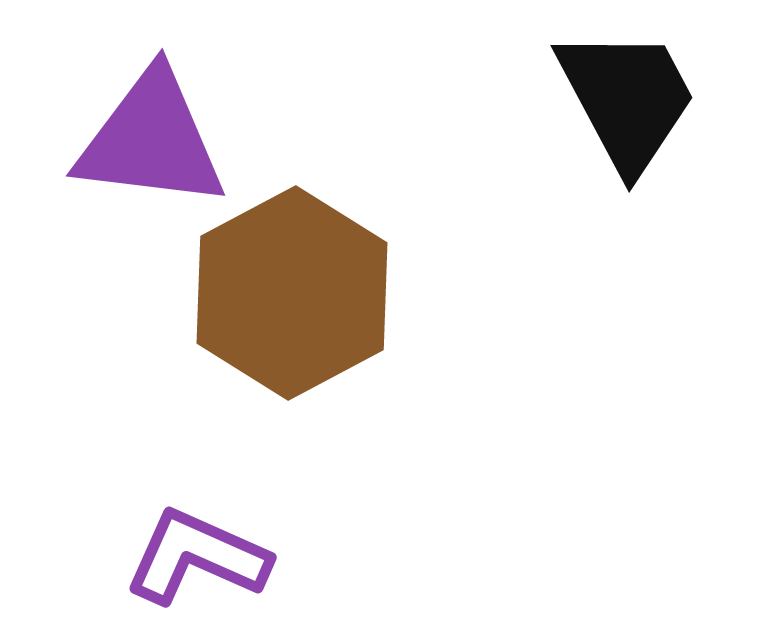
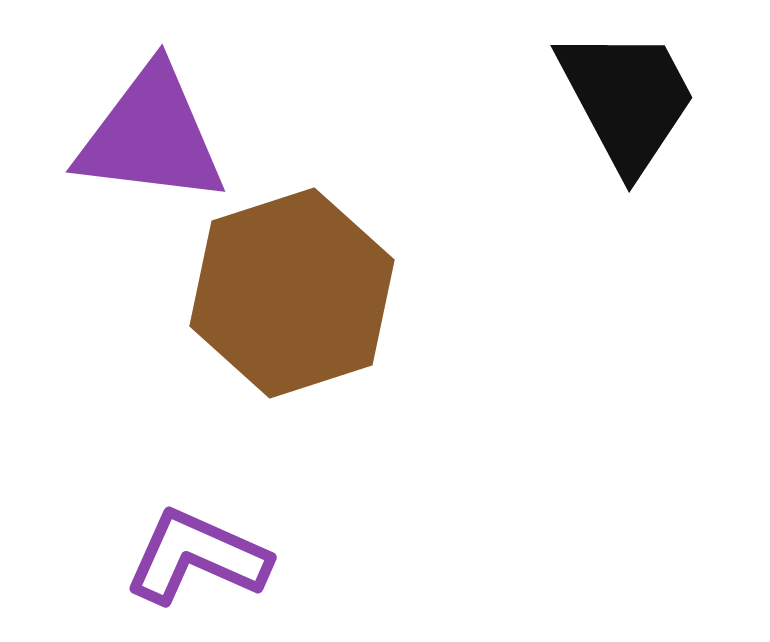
purple triangle: moved 4 px up
brown hexagon: rotated 10 degrees clockwise
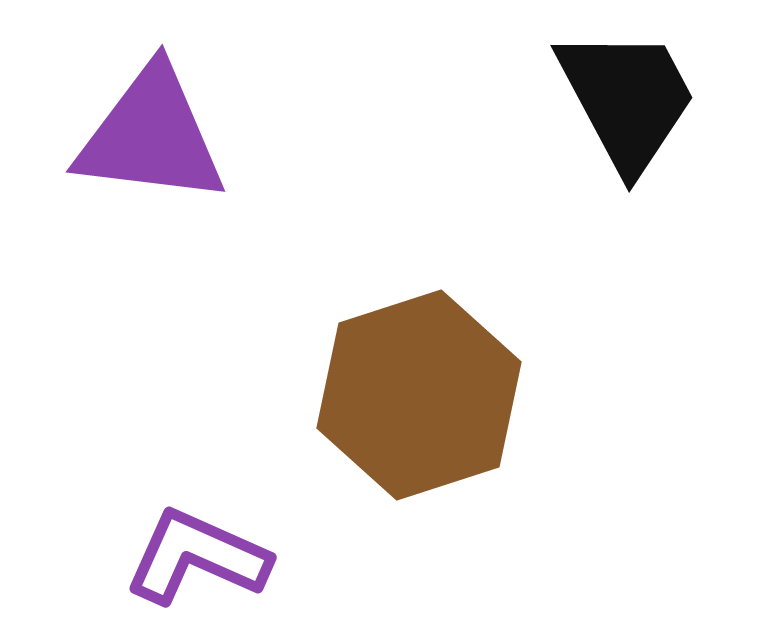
brown hexagon: moved 127 px right, 102 px down
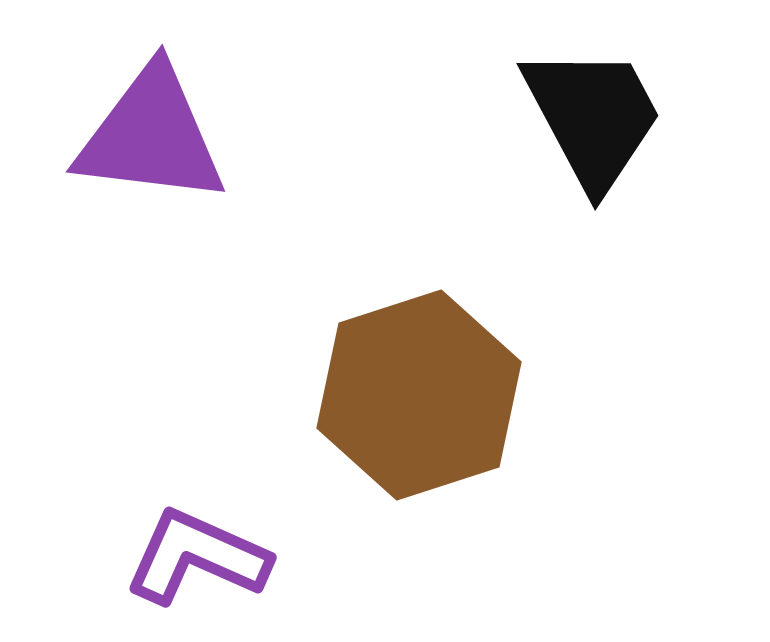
black trapezoid: moved 34 px left, 18 px down
